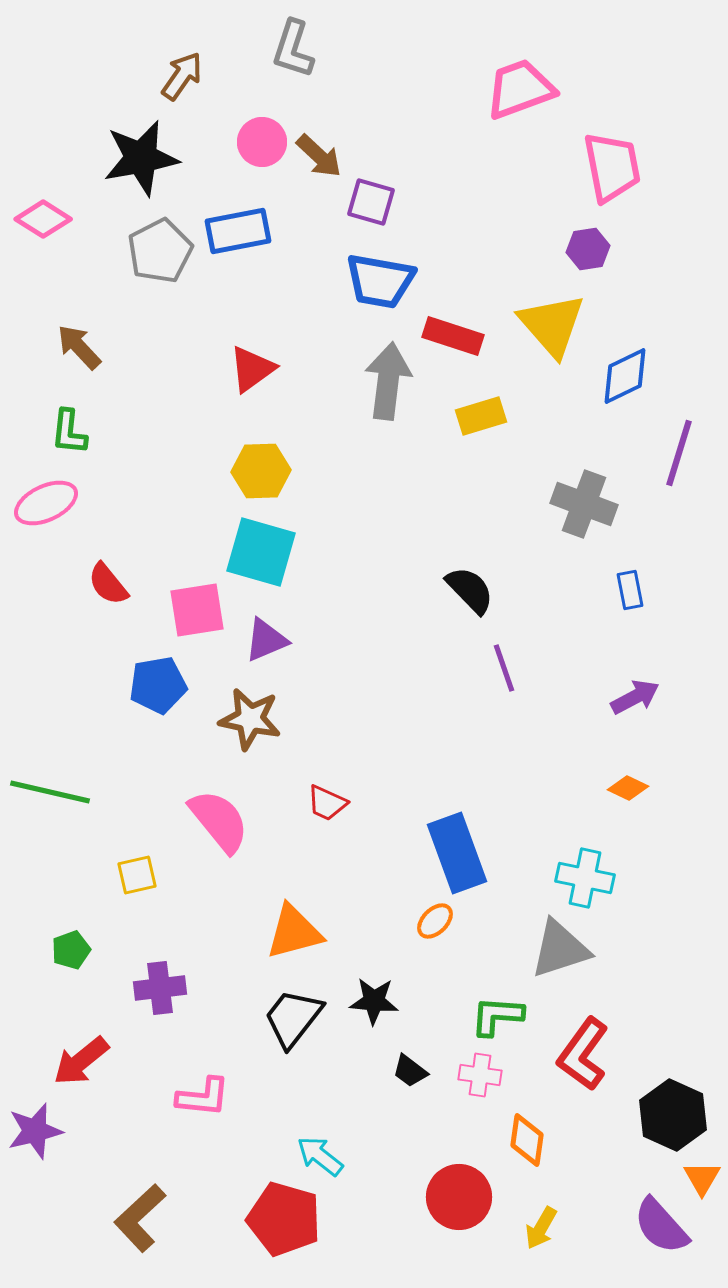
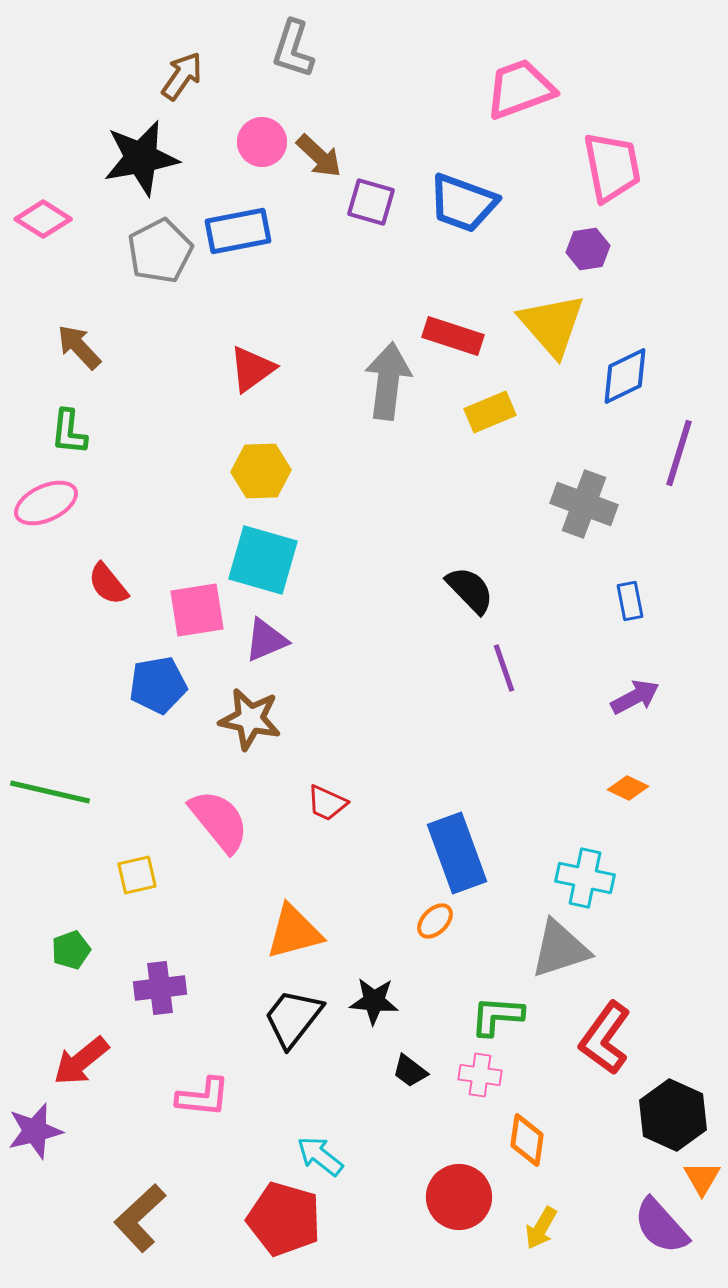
blue trapezoid at (380, 281): moved 83 px right, 78 px up; rotated 10 degrees clockwise
yellow rectangle at (481, 416): moved 9 px right, 4 px up; rotated 6 degrees counterclockwise
cyan square at (261, 552): moved 2 px right, 8 px down
blue rectangle at (630, 590): moved 11 px down
red L-shape at (583, 1054): moved 22 px right, 16 px up
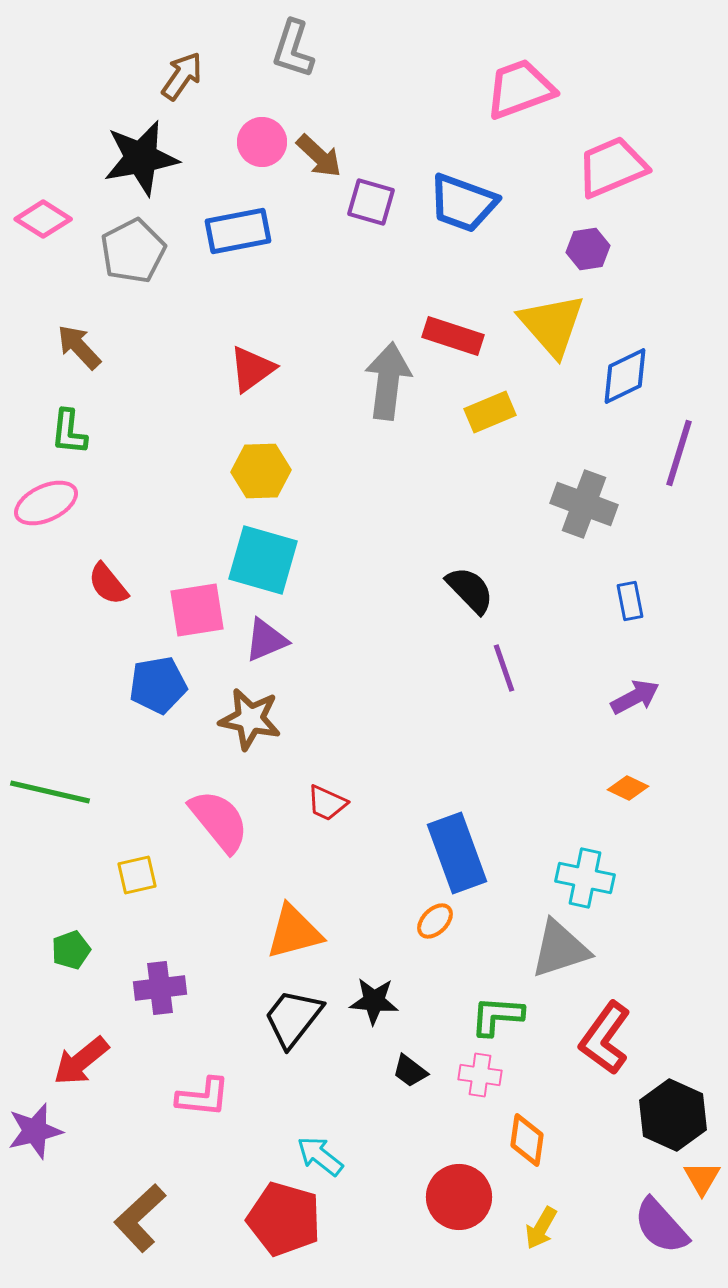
pink trapezoid at (612, 167): rotated 102 degrees counterclockwise
gray pentagon at (160, 251): moved 27 px left
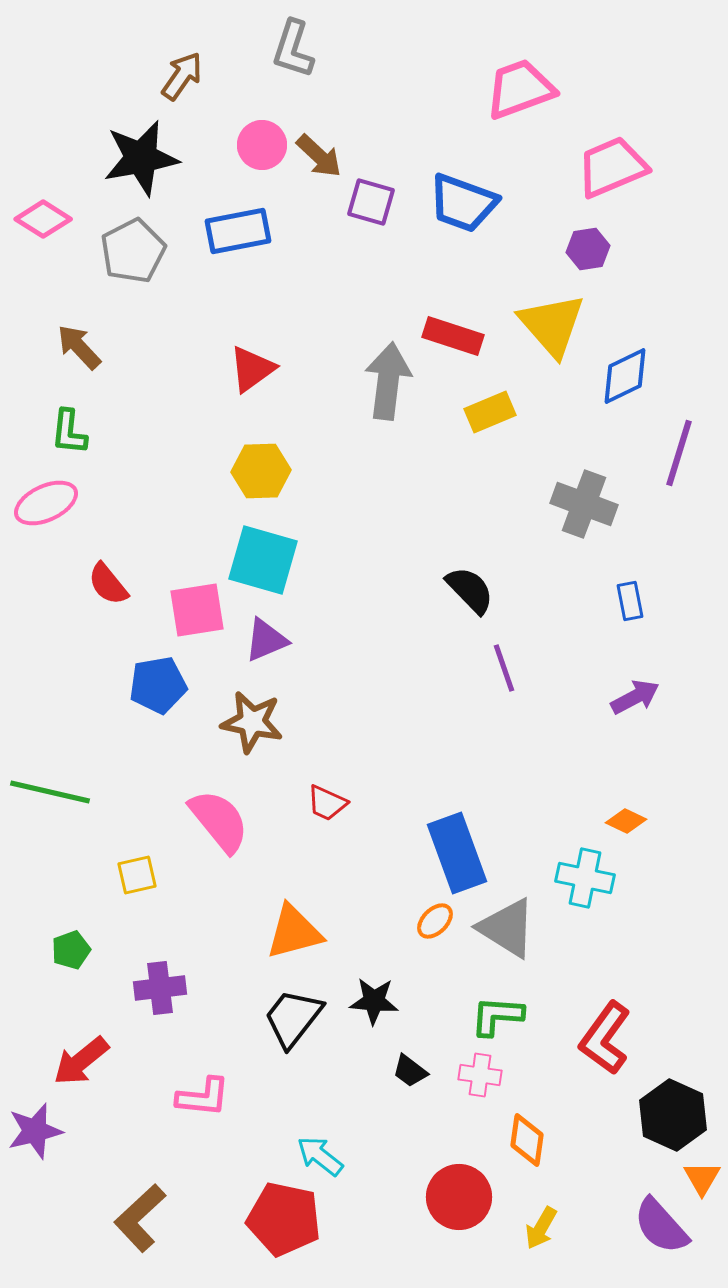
pink circle at (262, 142): moved 3 px down
brown star at (250, 719): moved 2 px right, 3 px down
orange diamond at (628, 788): moved 2 px left, 33 px down
gray triangle at (560, 949): moved 53 px left, 21 px up; rotated 50 degrees clockwise
red pentagon at (284, 1219): rotated 4 degrees counterclockwise
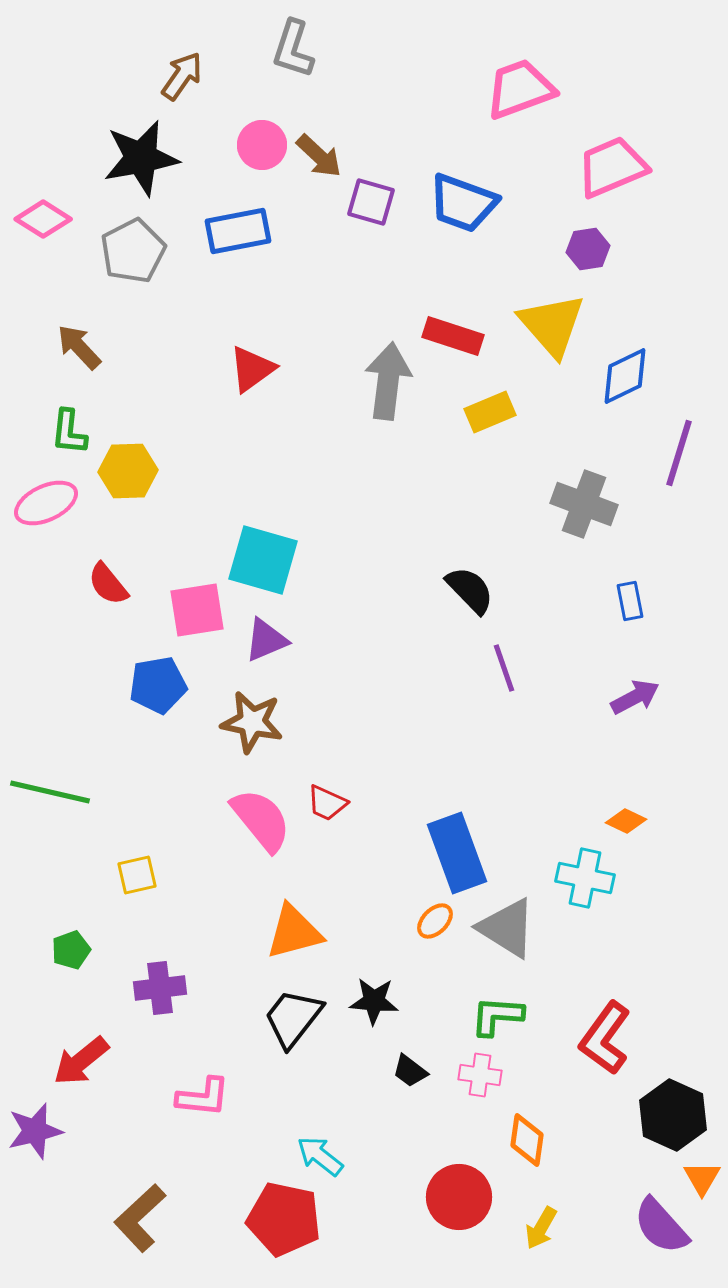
yellow hexagon at (261, 471): moved 133 px left
pink semicircle at (219, 821): moved 42 px right, 1 px up
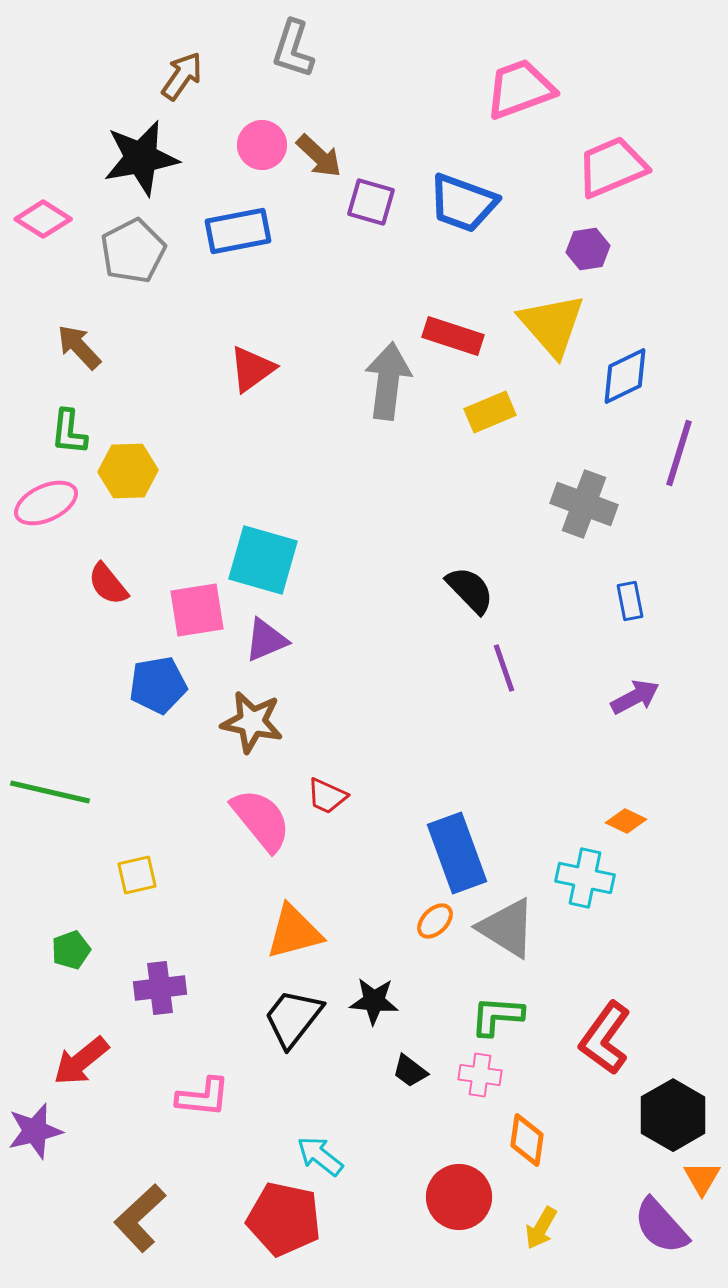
red trapezoid at (327, 803): moved 7 px up
black hexagon at (673, 1115): rotated 6 degrees clockwise
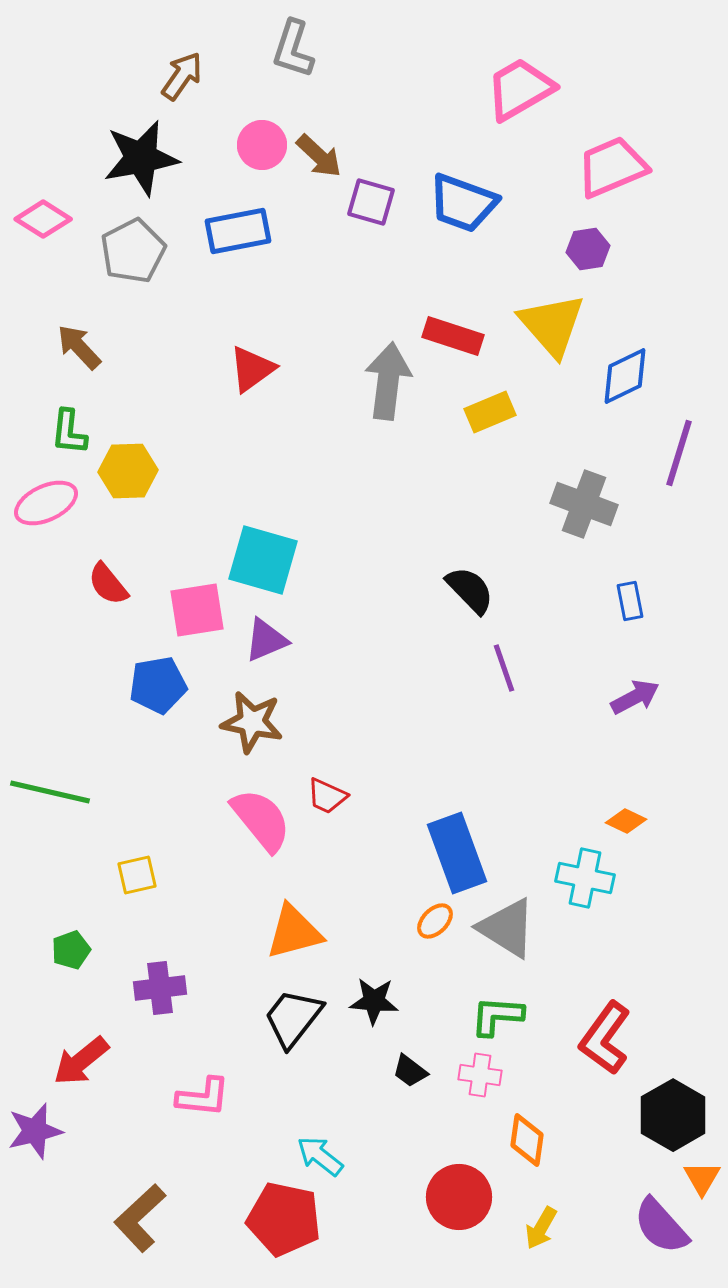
pink trapezoid at (520, 89): rotated 10 degrees counterclockwise
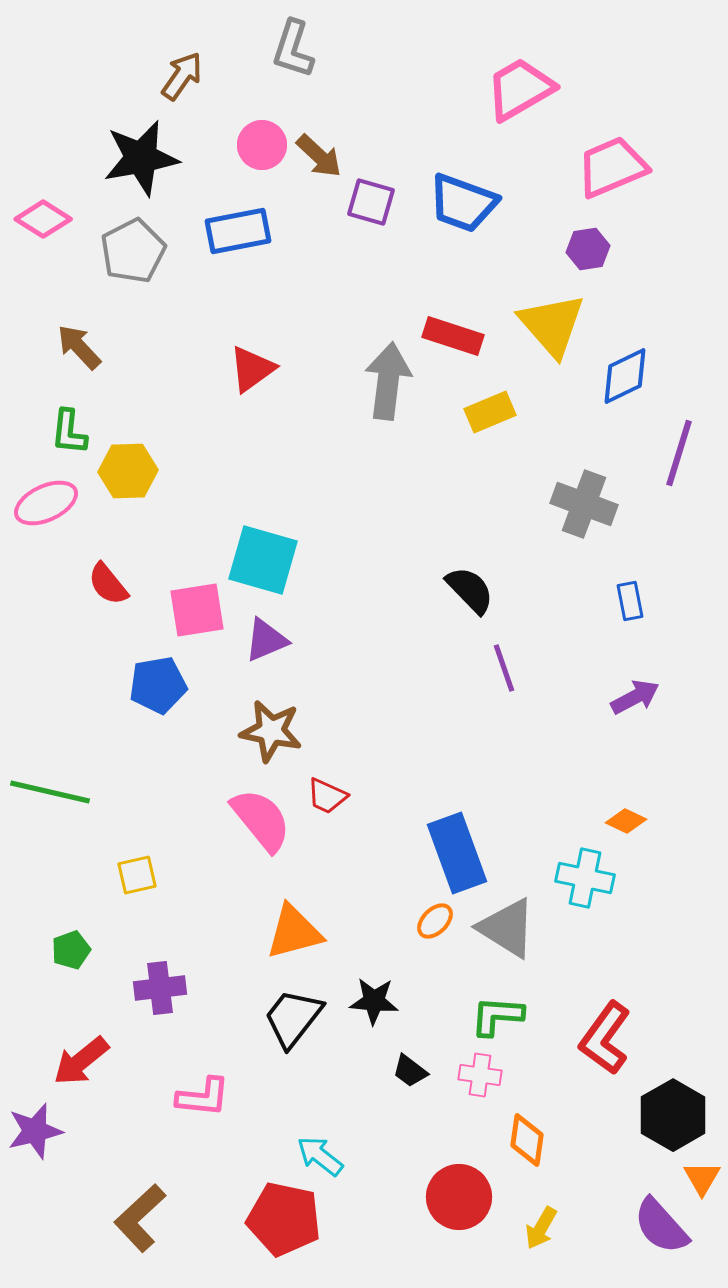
brown star at (252, 722): moved 19 px right, 9 px down
